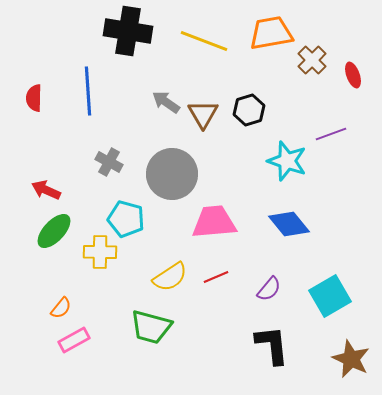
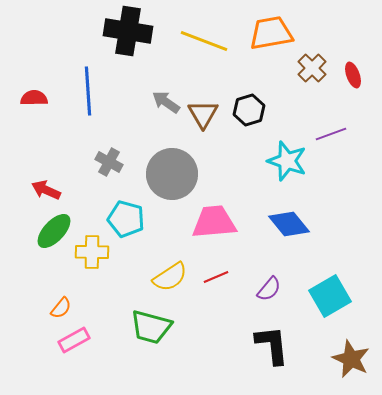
brown cross: moved 8 px down
red semicircle: rotated 88 degrees clockwise
yellow cross: moved 8 px left
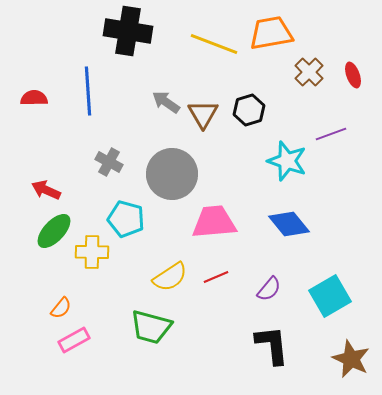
yellow line: moved 10 px right, 3 px down
brown cross: moved 3 px left, 4 px down
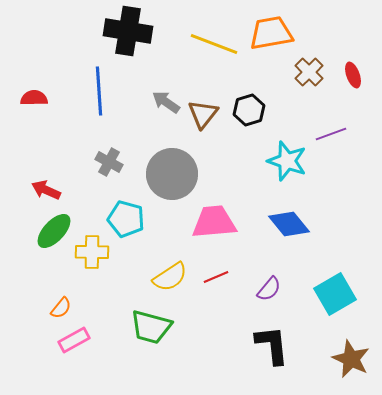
blue line: moved 11 px right
brown triangle: rotated 8 degrees clockwise
cyan square: moved 5 px right, 2 px up
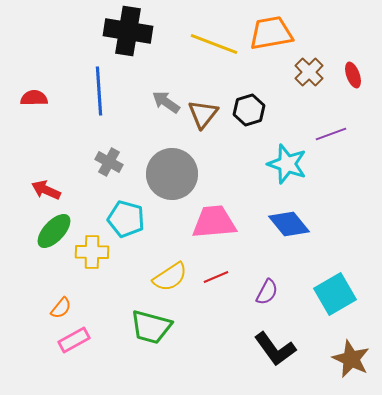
cyan star: moved 3 px down
purple semicircle: moved 2 px left, 3 px down; rotated 12 degrees counterclockwise
black L-shape: moved 3 px right, 4 px down; rotated 150 degrees clockwise
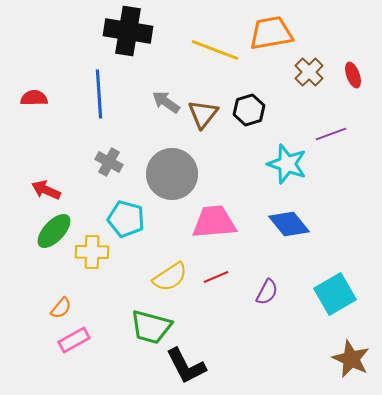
yellow line: moved 1 px right, 6 px down
blue line: moved 3 px down
black L-shape: moved 89 px left, 17 px down; rotated 9 degrees clockwise
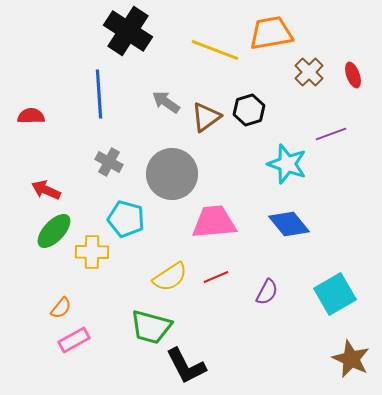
black cross: rotated 24 degrees clockwise
red semicircle: moved 3 px left, 18 px down
brown triangle: moved 3 px right, 3 px down; rotated 16 degrees clockwise
